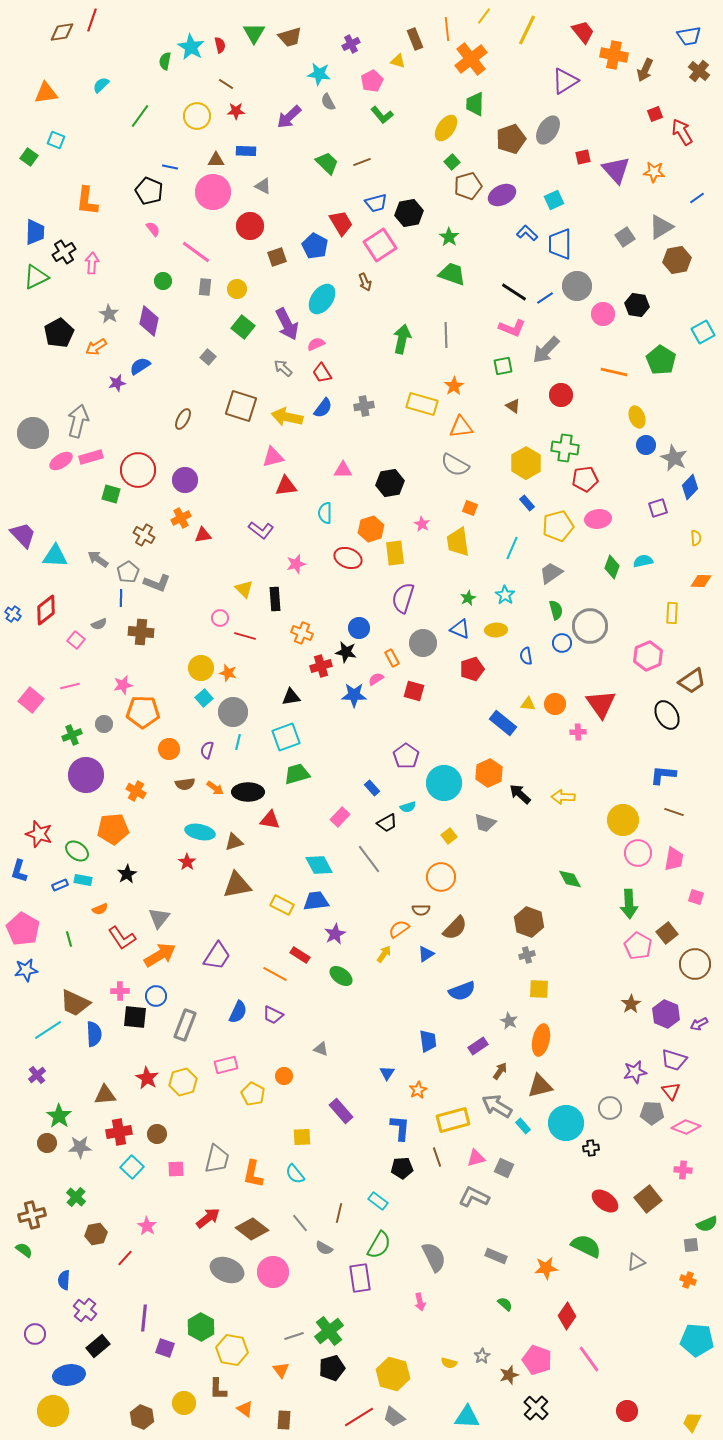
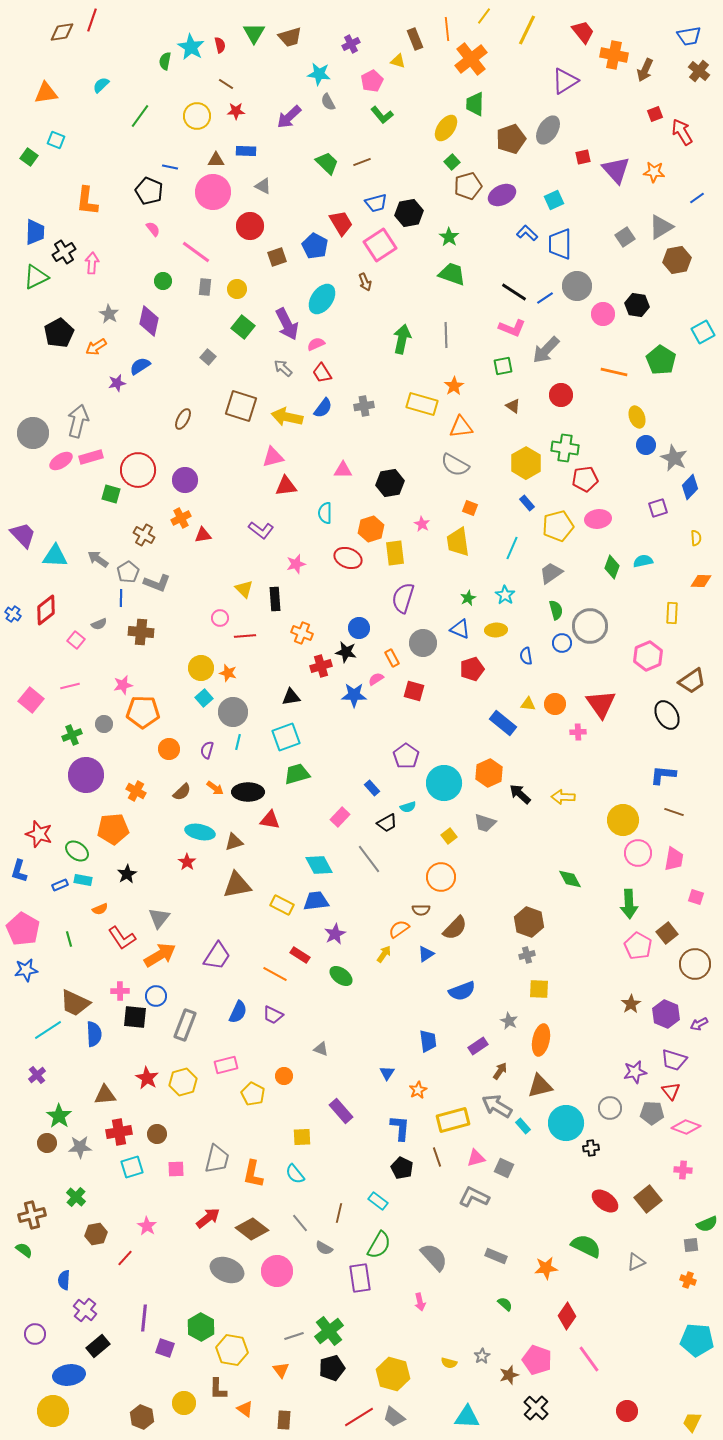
red line at (245, 636): rotated 20 degrees counterclockwise
brown semicircle at (185, 784): moved 3 px left, 8 px down; rotated 36 degrees counterclockwise
cyan square at (132, 1167): rotated 30 degrees clockwise
black pentagon at (402, 1168): rotated 30 degrees clockwise
gray semicircle at (434, 1257): rotated 16 degrees counterclockwise
pink circle at (273, 1272): moved 4 px right, 1 px up
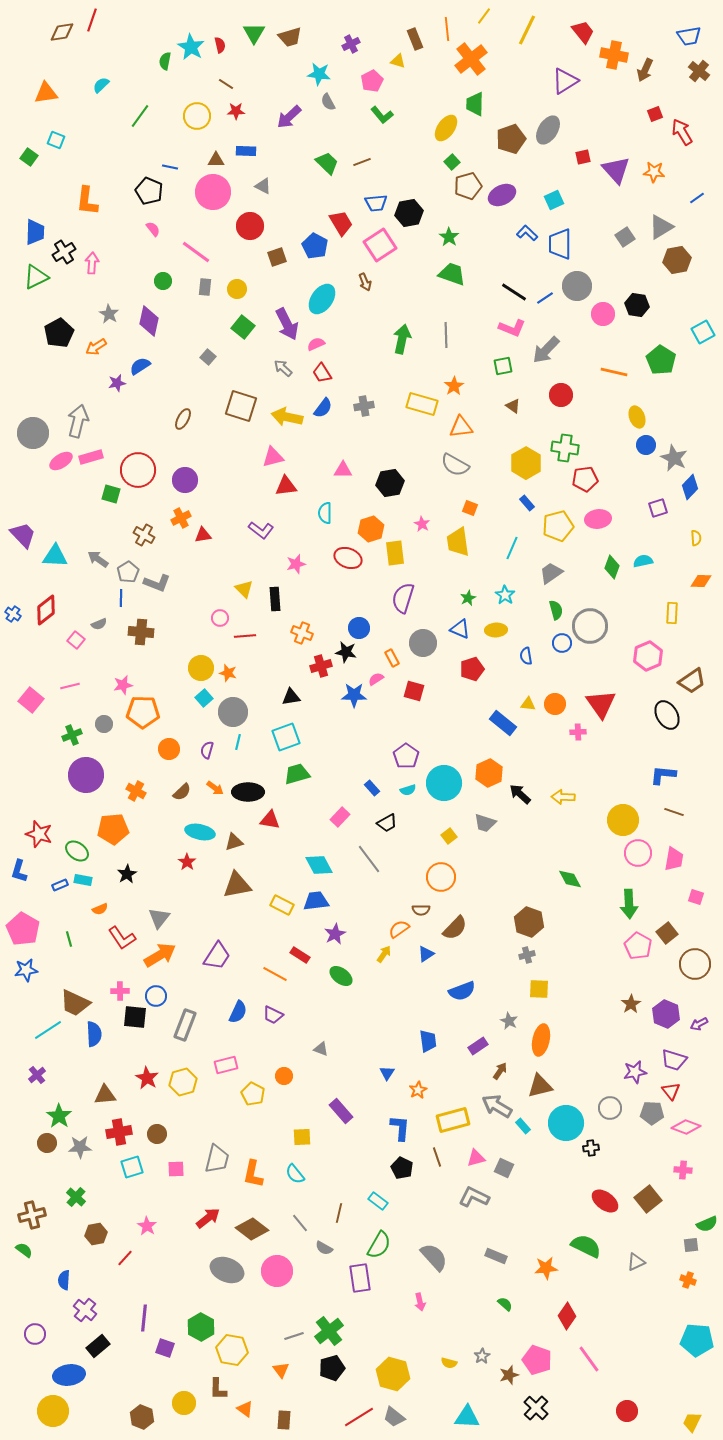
blue trapezoid at (376, 203): rotated 10 degrees clockwise
cyan semicircle at (408, 807): moved 17 px up
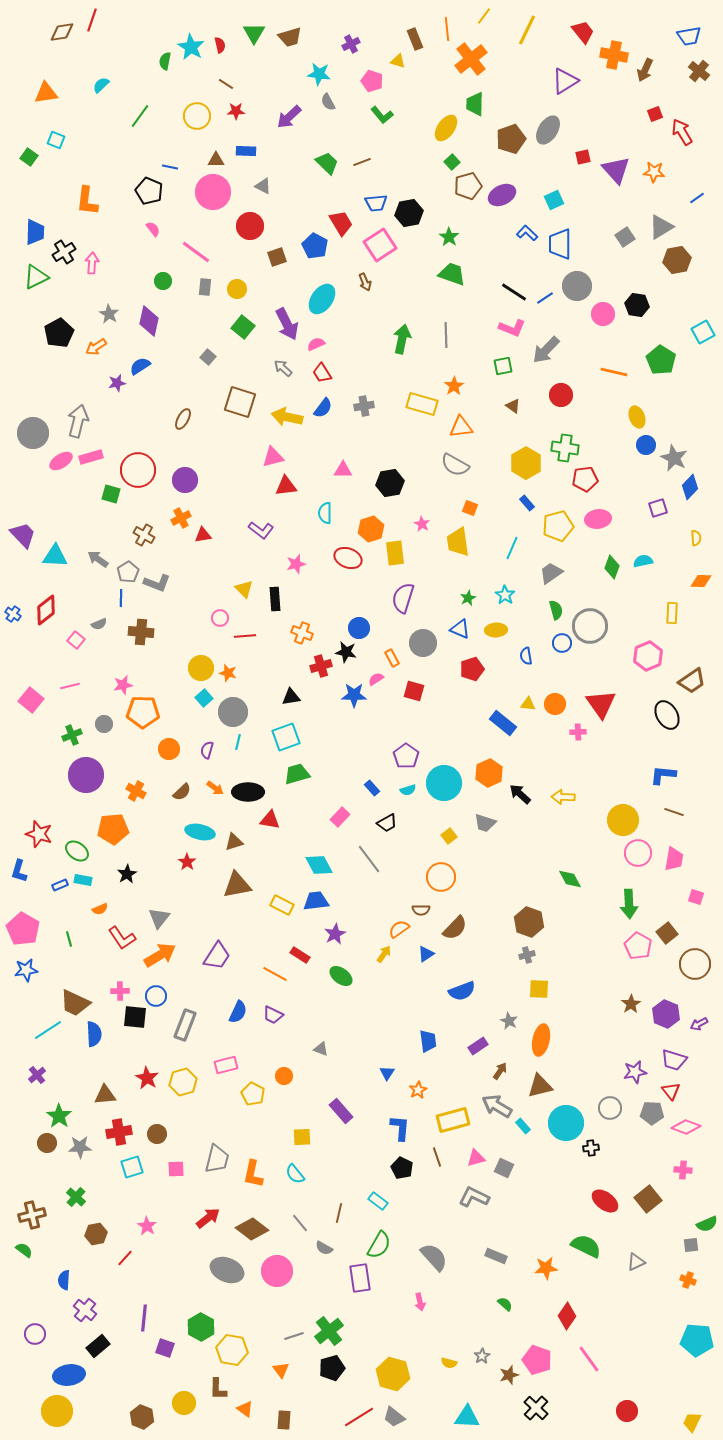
pink pentagon at (372, 81): rotated 25 degrees counterclockwise
brown square at (241, 406): moved 1 px left, 4 px up
yellow circle at (53, 1411): moved 4 px right
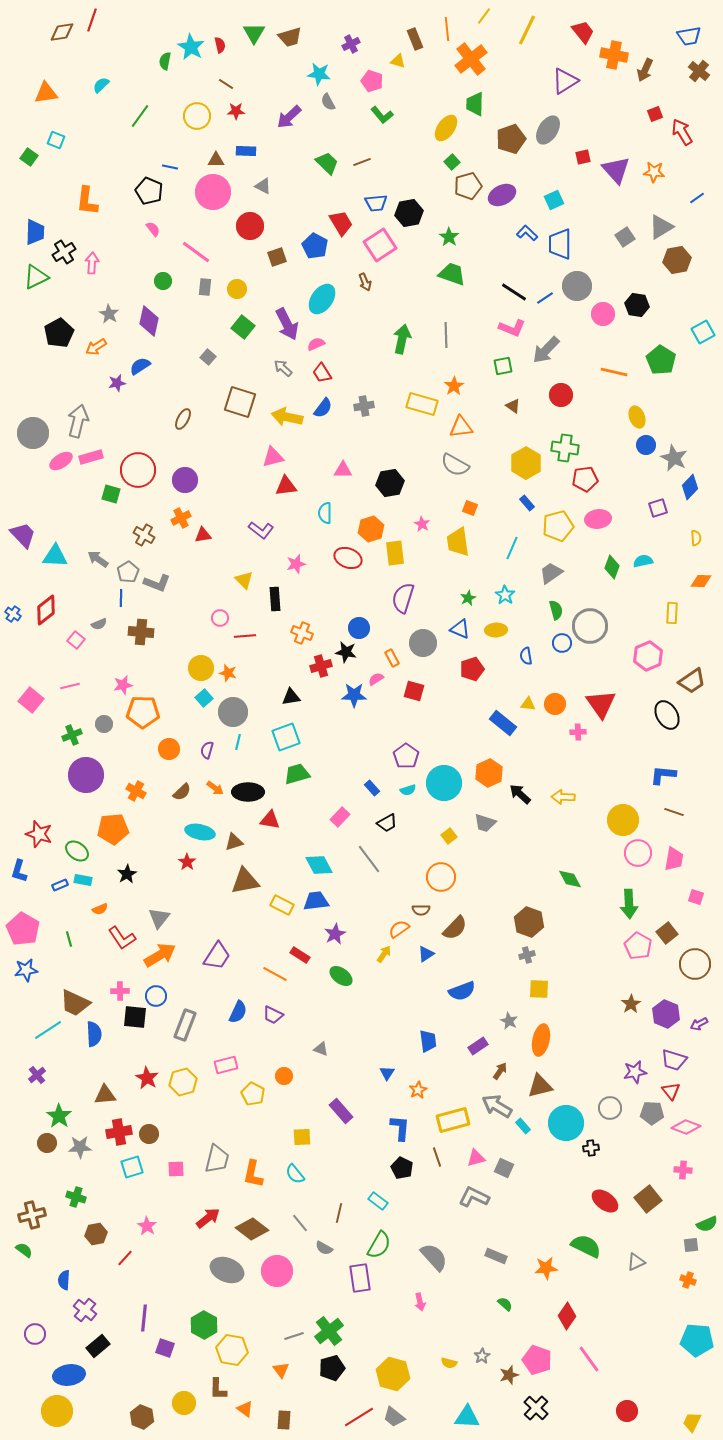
yellow triangle at (244, 589): moved 9 px up
brown triangle at (237, 885): moved 8 px right, 4 px up
brown circle at (157, 1134): moved 8 px left
green cross at (76, 1197): rotated 24 degrees counterclockwise
green hexagon at (201, 1327): moved 3 px right, 2 px up
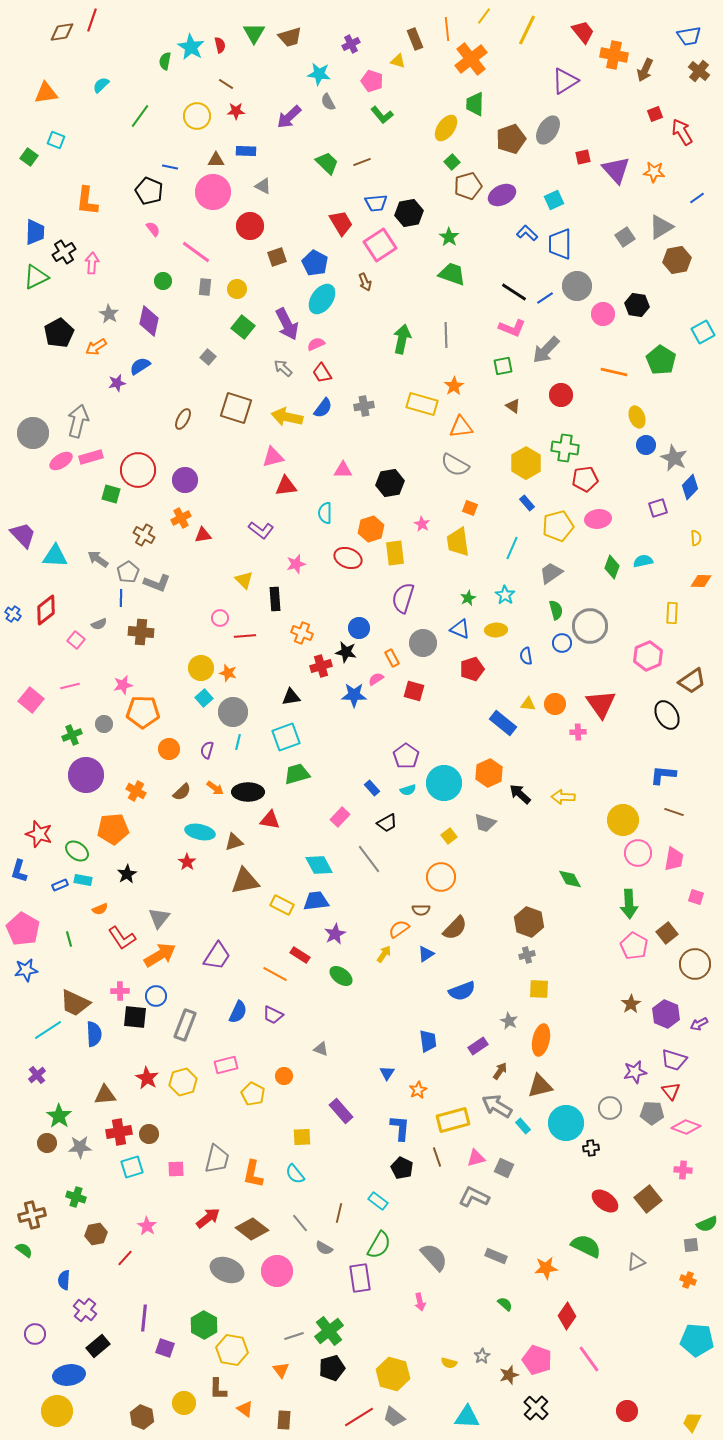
blue pentagon at (315, 246): moved 17 px down
brown square at (240, 402): moved 4 px left, 6 px down
pink pentagon at (638, 946): moved 4 px left
